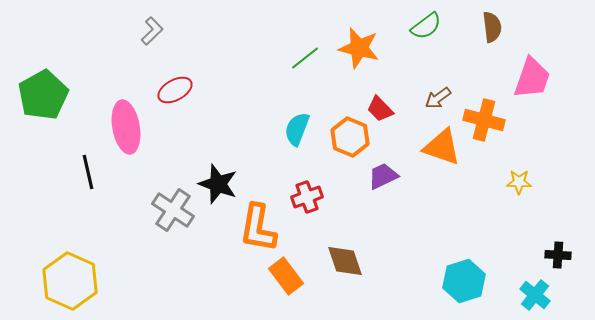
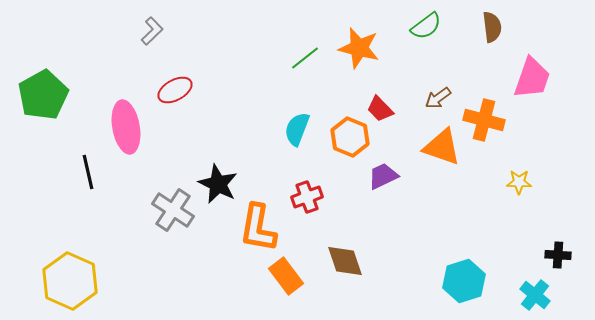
black star: rotated 6 degrees clockwise
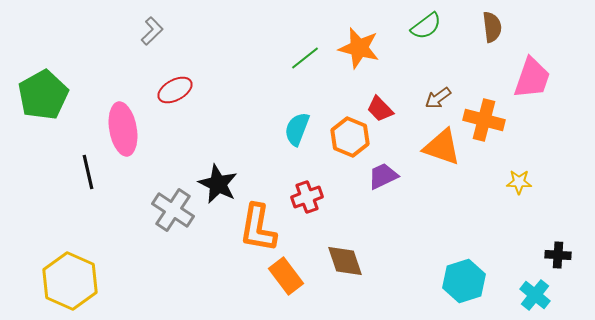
pink ellipse: moved 3 px left, 2 px down
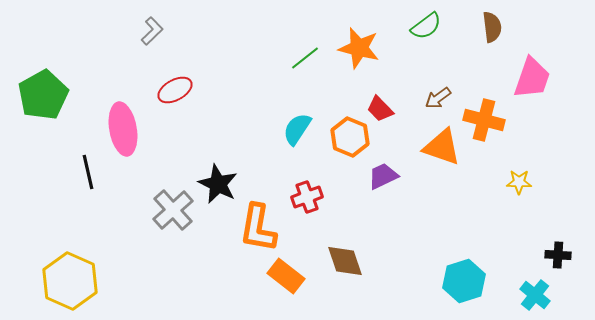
cyan semicircle: rotated 12 degrees clockwise
gray cross: rotated 15 degrees clockwise
orange rectangle: rotated 15 degrees counterclockwise
